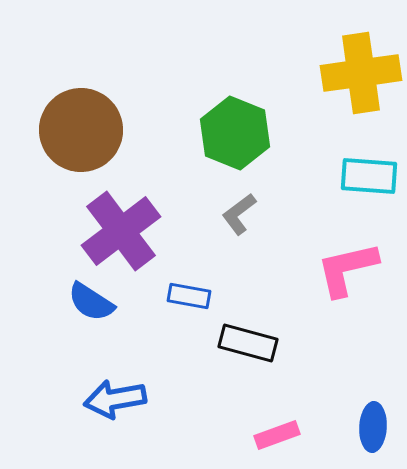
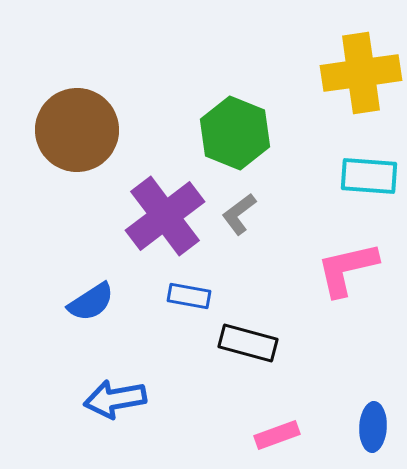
brown circle: moved 4 px left
purple cross: moved 44 px right, 15 px up
blue semicircle: rotated 66 degrees counterclockwise
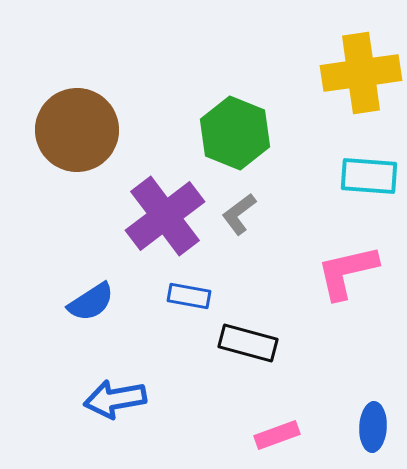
pink L-shape: moved 3 px down
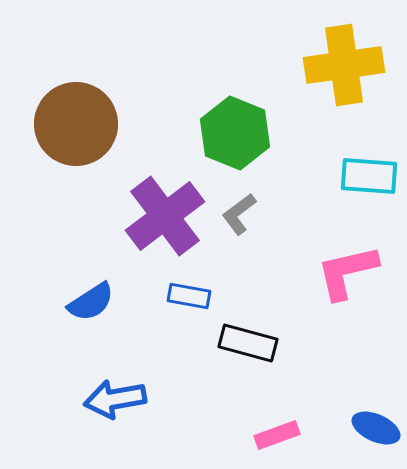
yellow cross: moved 17 px left, 8 px up
brown circle: moved 1 px left, 6 px up
blue ellipse: moved 3 px right, 1 px down; rotated 69 degrees counterclockwise
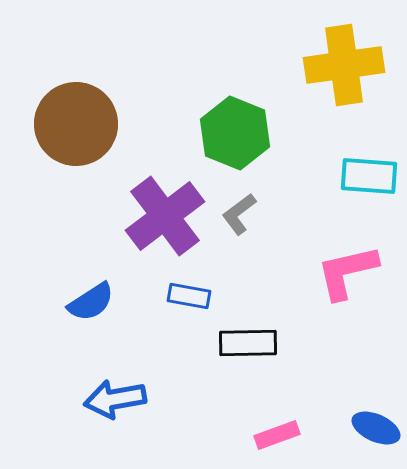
black rectangle: rotated 16 degrees counterclockwise
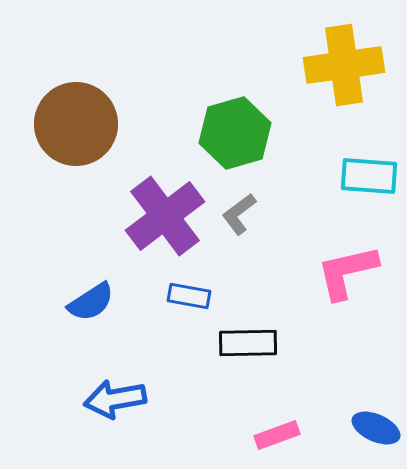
green hexagon: rotated 22 degrees clockwise
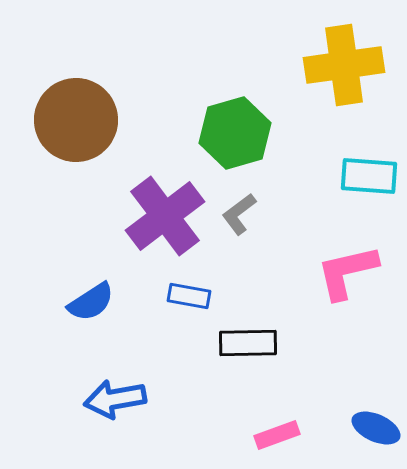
brown circle: moved 4 px up
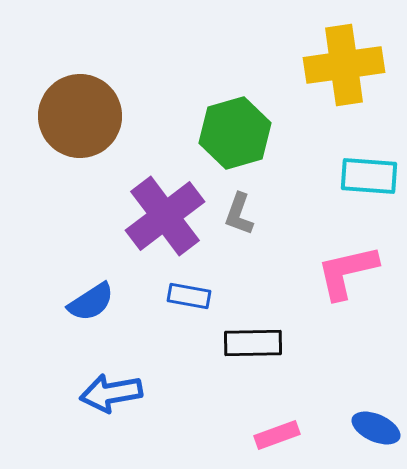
brown circle: moved 4 px right, 4 px up
gray L-shape: rotated 33 degrees counterclockwise
black rectangle: moved 5 px right
blue arrow: moved 4 px left, 6 px up
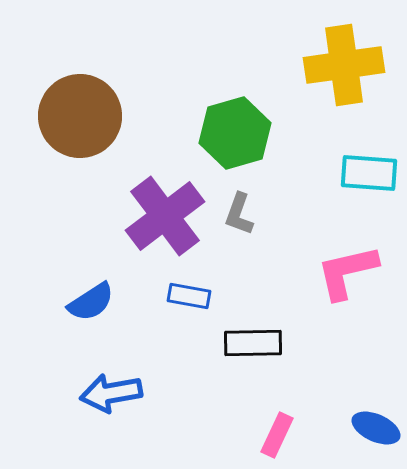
cyan rectangle: moved 3 px up
pink rectangle: rotated 45 degrees counterclockwise
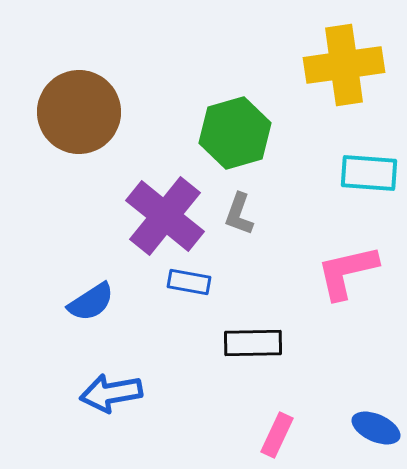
brown circle: moved 1 px left, 4 px up
purple cross: rotated 14 degrees counterclockwise
blue rectangle: moved 14 px up
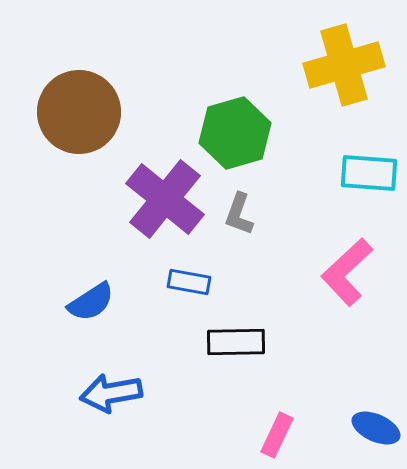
yellow cross: rotated 8 degrees counterclockwise
purple cross: moved 17 px up
pink L-shape: rotated 30 degrees counterclockwise
black rectangle: moved 17 px left, 1 px up
